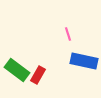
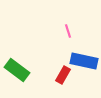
pink line: moved 3 px up
red rectangle: moved 25 px right
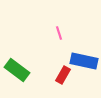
pink line: moved 9 px left, 2 px down
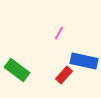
pink line: rotated 48 degrees clockwise
red rectangle: moved 1 px right; rotated 12 degrees clockwise
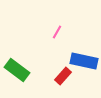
pink line: moved 2 px left, 1 px up
red rectangle: moved 1 px left, 1 px down
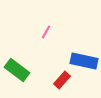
pink line: moved 11 px left
red rectangle: moved 1 px left, 4 px down
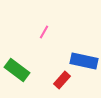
pink line: moved 2 px left
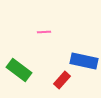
pink line: rotated 56 degrees clockwise
green rectangle: moved 2 px right
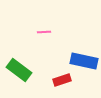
red rectangle: rotated 30 degrees clockwise
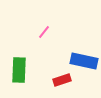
pink line: rotated 48 degrees counterclockwise
green rectangle: rotated 55 degrees clockwise
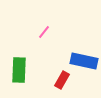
red rectangle: rotated 42 degrees counterclockwise
